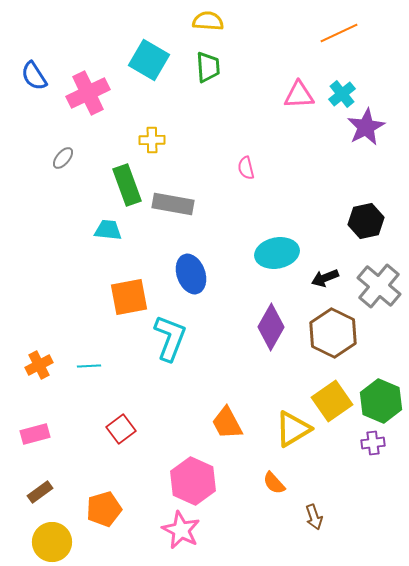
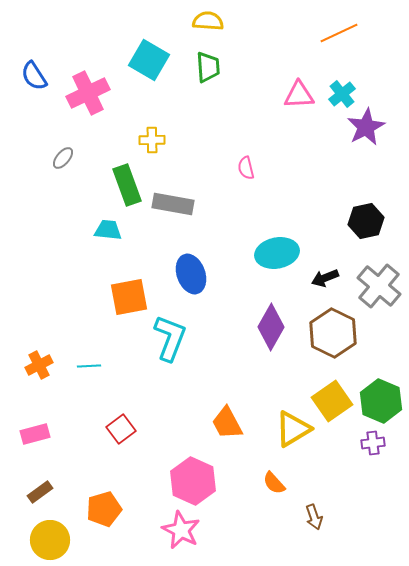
yellow circle: moved 2 px left, 2 px up
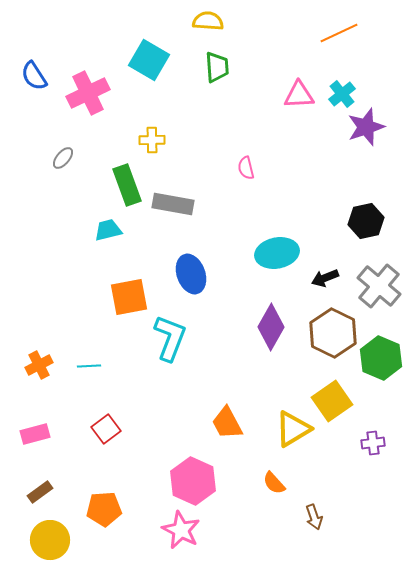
green trapezoid: moved 9 px right
purple star: rotated 9 degrees clockwise
cyan trapezoid: rotated 20 degrees counterclockwise
green hexagon: moved 43 px up
red square: moved 15 px left
orange pentagon: rotated 12 degrees clockwise
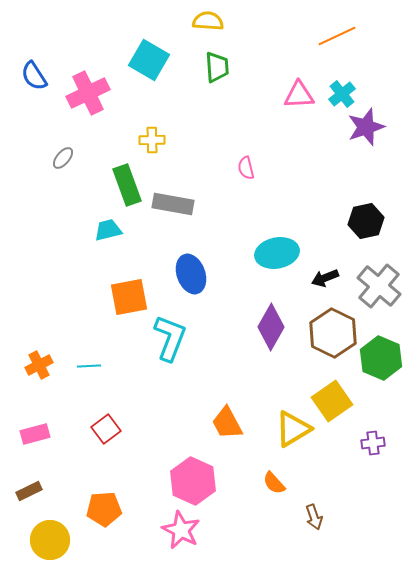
orange line: moved 2 px left, 3 px down
brown rectangle: moved 11 px left, 1 px up; rotated 10 degrees clockwise
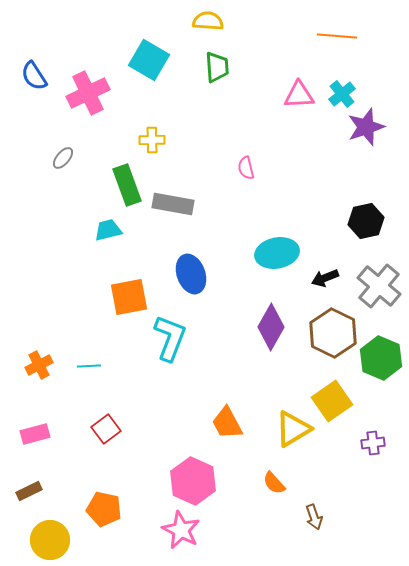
orange line: rotated 30 degrees clockwise
orange pentagon: rotated 16 degrees clockwise
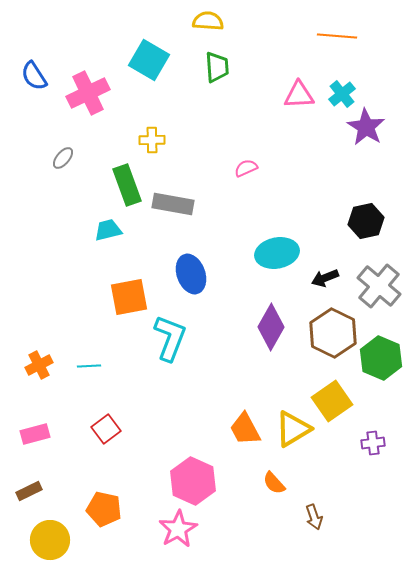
purple star: rotated 21 degrees counterclockwise
pink semicircle: rotated 80 degrees clockwise
orange trapezoid: moved 18 px right, 6 px down
pink star: moved 3 px left, 1 px up; rotated 15 degrees clockwise
